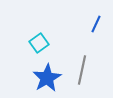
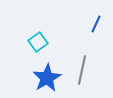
cyan square: moved 1 px left, 1 px up
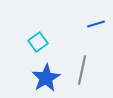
blue line: rotated 48 degrees clockwise
blue star: moved 1 px left
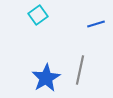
cyan square: moved 27 px up
gray line: moved 2 px left
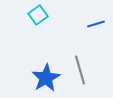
gray line: rotated 28 degrees counterclockwise
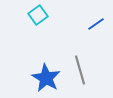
blue line: rotated 18 degrees counterclockwise
blue star: rotated 12 degrees counterclockwise
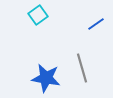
gray line: moved 2 px right, 2 px up
blue star: rotated 20 degrees counterclockwise
